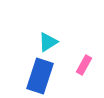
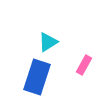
blue rectangle: moved 3 px left, 1 px down
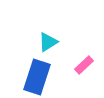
pink rectangle: rotated 18 degrees clockwise
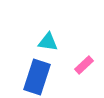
cyan triangle: rotated 40 degrees clockwise
